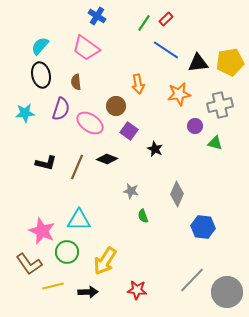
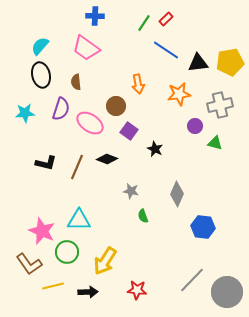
blue cross: moved 2 px left; rotated 30 degrees counterclockwise
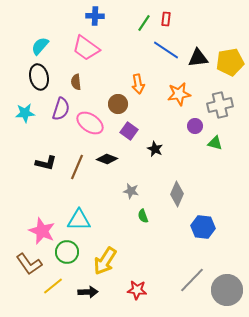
red rectangle: rotated 40 degrees counterclockwise
black triangle: moved 5 px up
black ellipse: moved 2 px left, 2 px down
brown circle: moved 2 px right, 2 px up
yellow line: rotated 25 degrees counterclockwise
gray circle: moved 2 px up
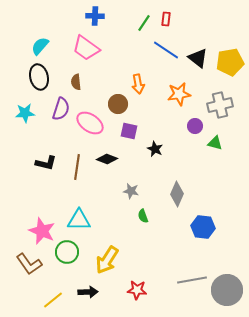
black triangle: rotated 45 degrees clockwise
purple square: rotated 24 degrees counterclockwise
brown line: rotated 15 degrees counterclockwise
yellow arrow: moved 2 px right, 1 px up
gray line: rotated 36 degrees clockwise
yellow line: moved 14 px down
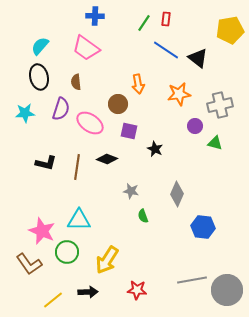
yellow pentagon: moved 32 px up
